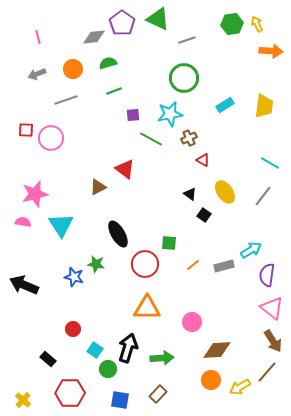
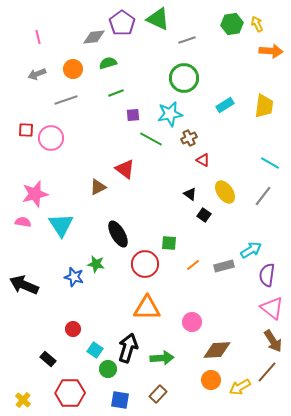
green line at (114, 91): moved 2 px right, 2 px down
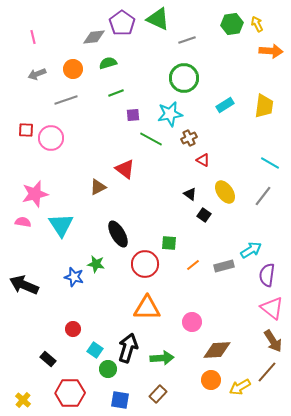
pink line at (38, 37): moved 5 px left
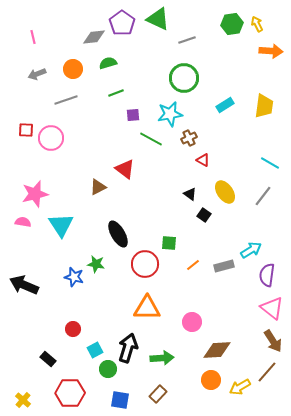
cyan square at (95, 350): rotated 28 degrees clockwise
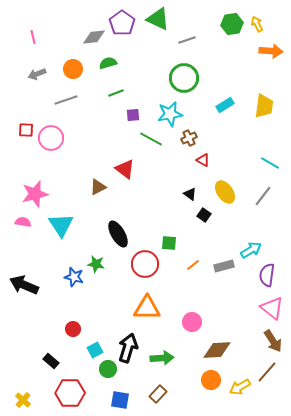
black rectangle at (48, 359): moved 3 px right, 2 px down
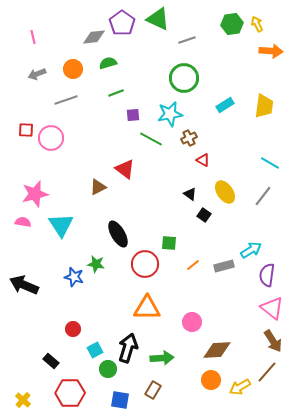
brown rectangle at (158, 394): moved 5 px left, 4 px up; rotated 12 degrees counterclockwise
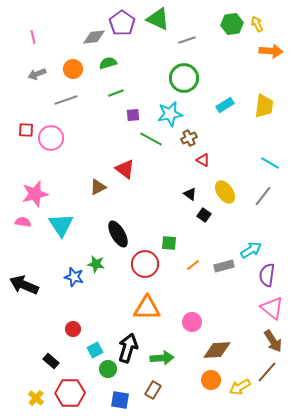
yellow cross at (23, 400): moved 13 px right, 2 px up
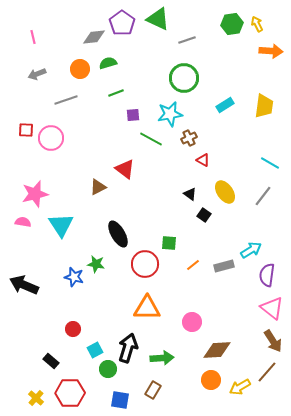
orange circle at (73, 69): moved 7 px right
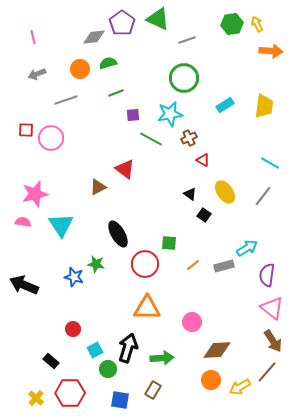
cyan arrow at (251, 250): moved 4 px left, 2 px up
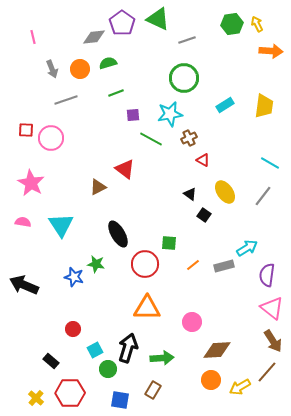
gray arrow at (37, 74): moved 15 px right, 5 px up; rotated 90 degrees counterclockwise
pink star at (35, 194): moved 4 px left, 11 px up; rotated 28 degrees counterclockwise
